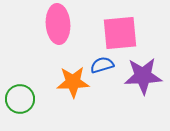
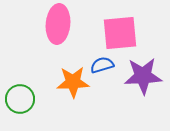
pink ellipse: rotated 9 degrees clockwise
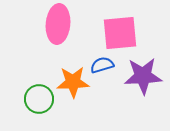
green circle: moved 19 px right
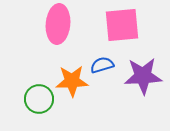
pink square: moved 2 px right, 8 px up
orange star: moved 1 px left, 1 px up
